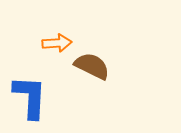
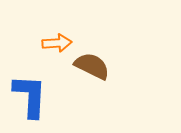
blue L-shape: moved 1 px up
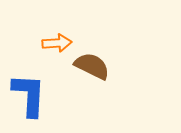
blue L-shape: moved 1 px left, 1 px up
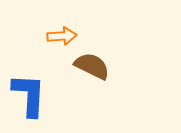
orange arrow: moved 5 px right, 7 px up
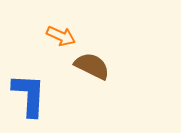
orange arrow: moved 1 px left; rotated 28 degrees clockwise
